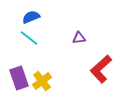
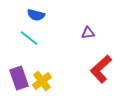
blue semicircle: moved 5 px right, 2 px up; rotated 144 degrees counterclockwise
purple triangle: moved 9 px right, 5 px up
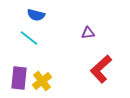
purple rectangle: rotated 25 degrees clockwise
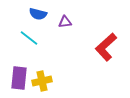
blue semicircle: moved 2 px right, 1 px up
purple triangle: moved 23 px left, 11 px up
red L-shape: moved 5 px right, 22 px up
yellow cross: rotated 24 degrees clockwise
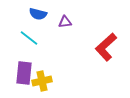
purple rectangle: moved 5 px right, 5 px up
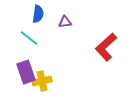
blue semicircle: rotated 96 degrees counterclockwise
purple rectangle: moved 2 px right, 1 px up; rotated 25 degrees counterclockwise
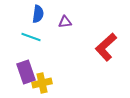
cyan line: moved 2 px right, 1 px up; rotated 18 degrees counterclockwise
yellow cross: moved 2 px down
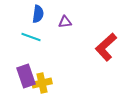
purple rectangle: moved 4 px down
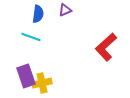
purple triangle: moved 12 px up; rotated 16 degrees counterclockwise
